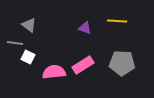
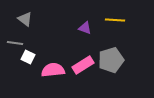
yellow line: moved 2 px left, 1 px up
gray triangle: moved 4 px left, 6 px up
gray pentagon: moved 11 px left, 3 px up; rotated 20 degrees counterclockwise
pink semicircle: moved 1 px left, 2 px up
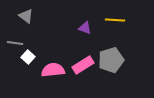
gray triangle: moved 1 px right, 3 px up
white square: rotated 16 degrees clockwise
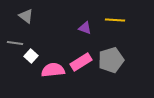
white square: moved 3 px right, 1 px up
pink rectangle: moved 2 px left, 3 px up
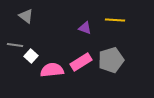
gray line: moved 2 px down
pink semicircle: moved 1 px left
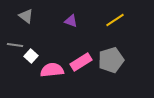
yellow line: rotated 36 degrees counterclockwise
purple triangle: moved 14 px left, 7 px up
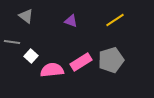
gray line: moved 3 px left, 3 px up
